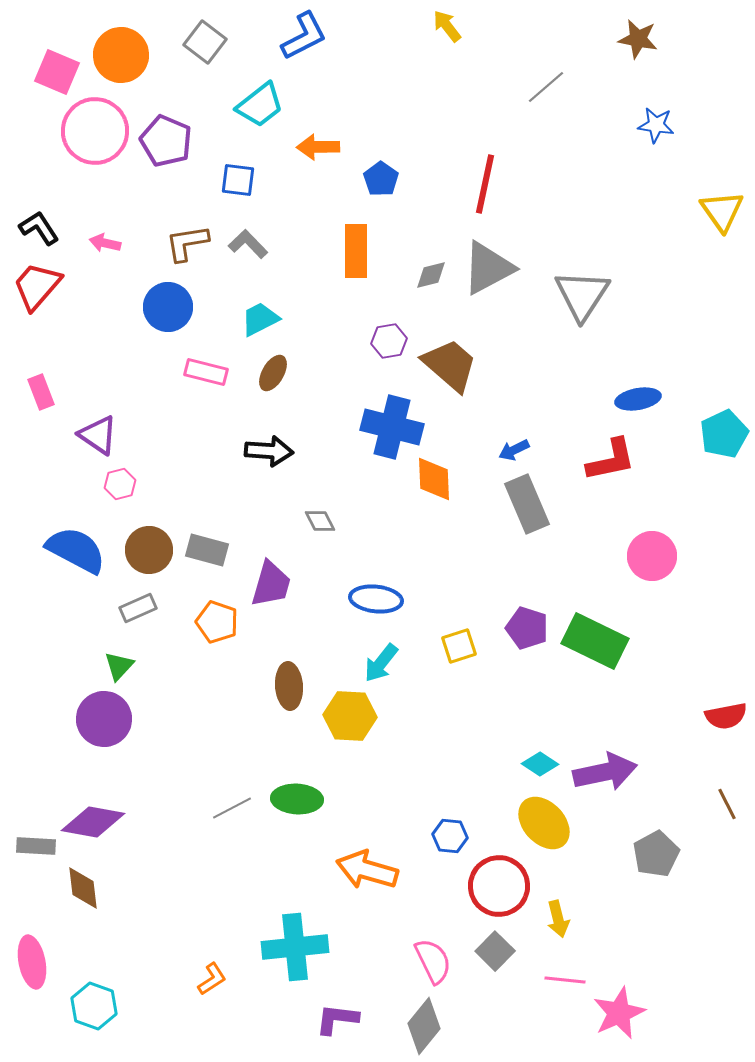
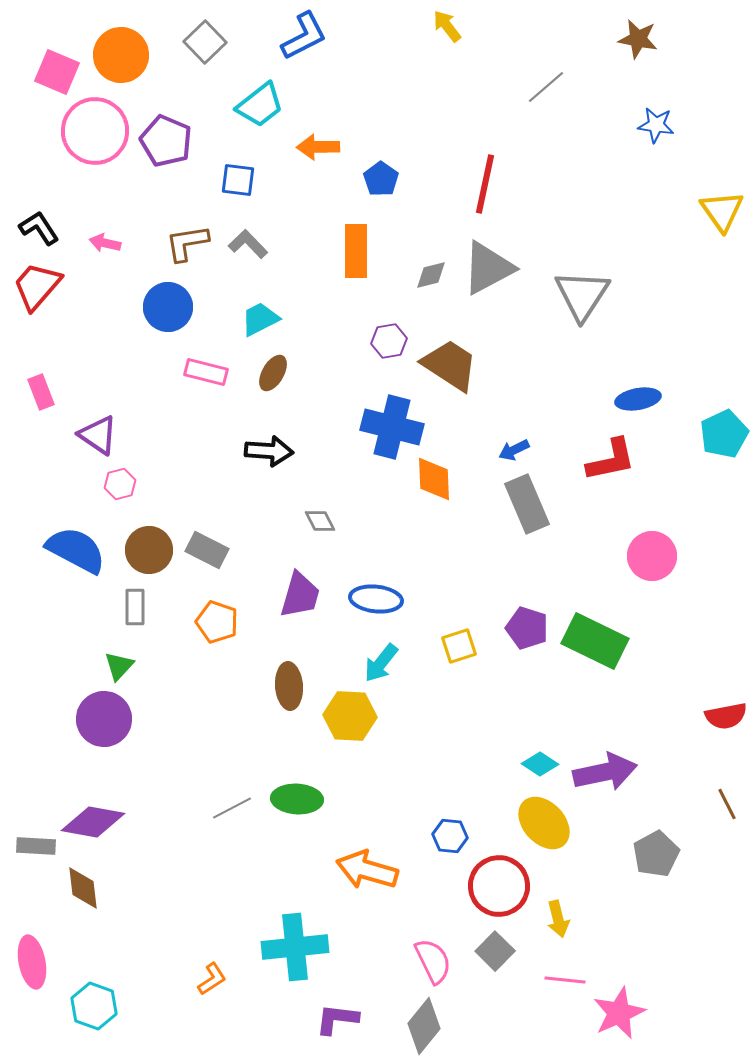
gray square at (205, 42): rotated 9 degrees clockwise
brown trapezoid at (450, 365): rotated 8 degrees counterclockwise
gray rectangle at (207, 550): rotated 12 degrees clockwise
purple trapezoid at (271, 584): moved 29 px right, 11 px down
gray rectangle at (138, 608): moved 3 px left, 1 px up; rotated 66 degrees counterclockwise
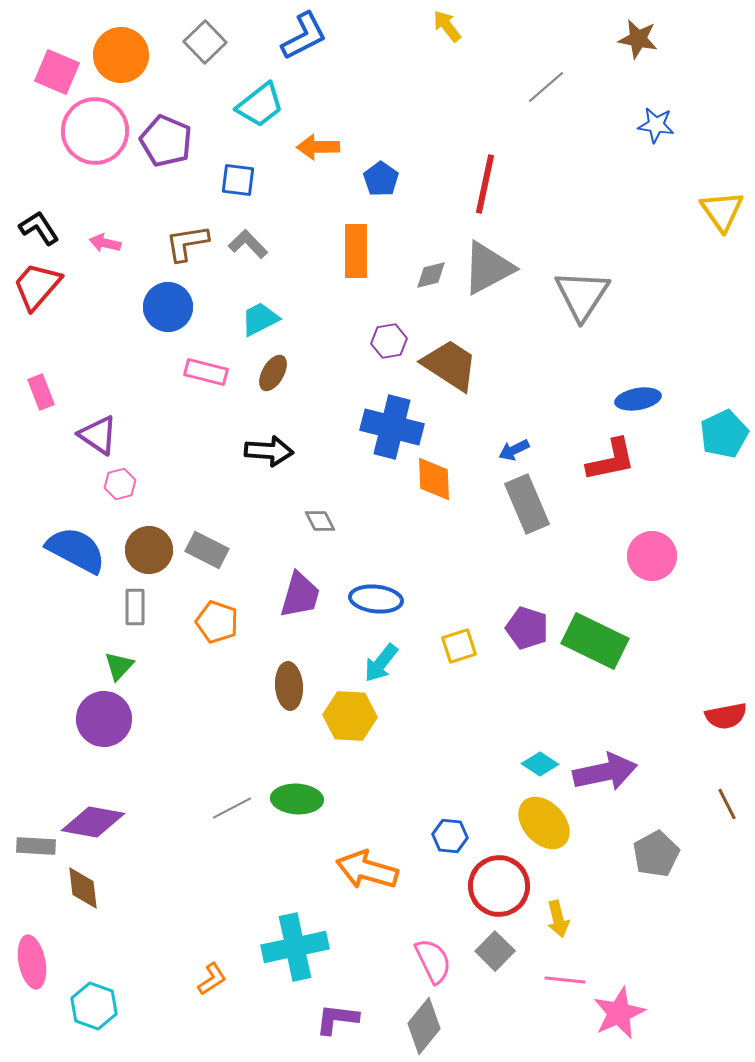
cyan cross at (295, 947): rotated 6 degrees counterclockwise
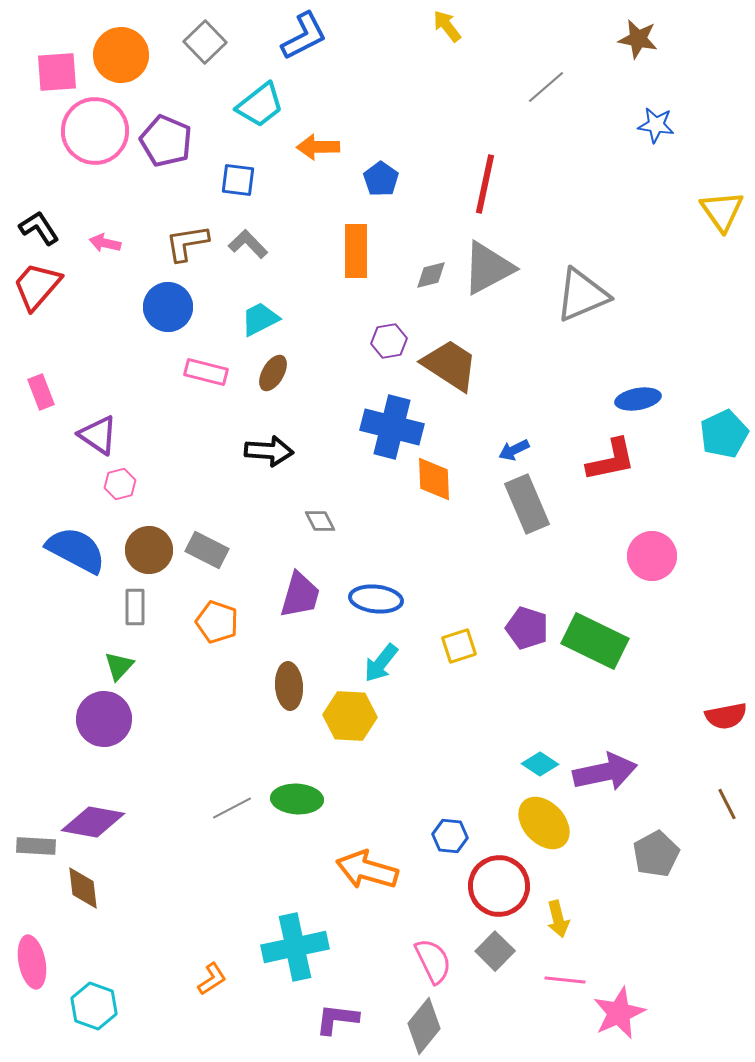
pink square at (57, 72): rotated 27 degrees counterclockwise
gray triangle at (582, 295): rotated 34 degrees clockwise
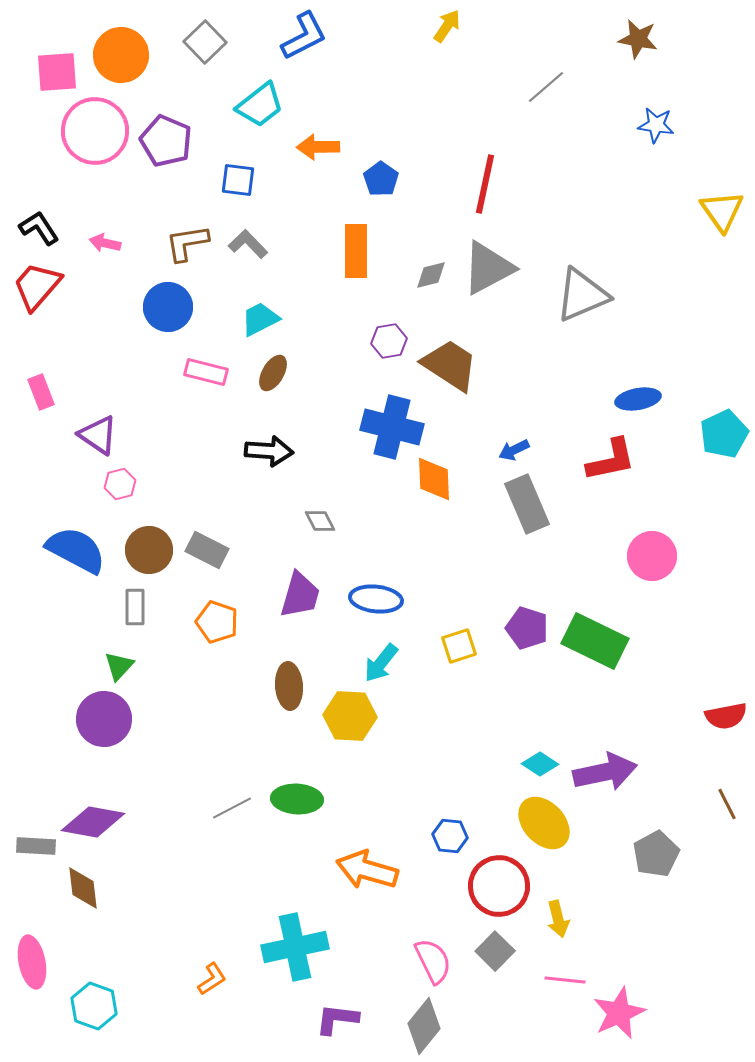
yellow arrow at (447, 26): rotated 72 degrees clockwise
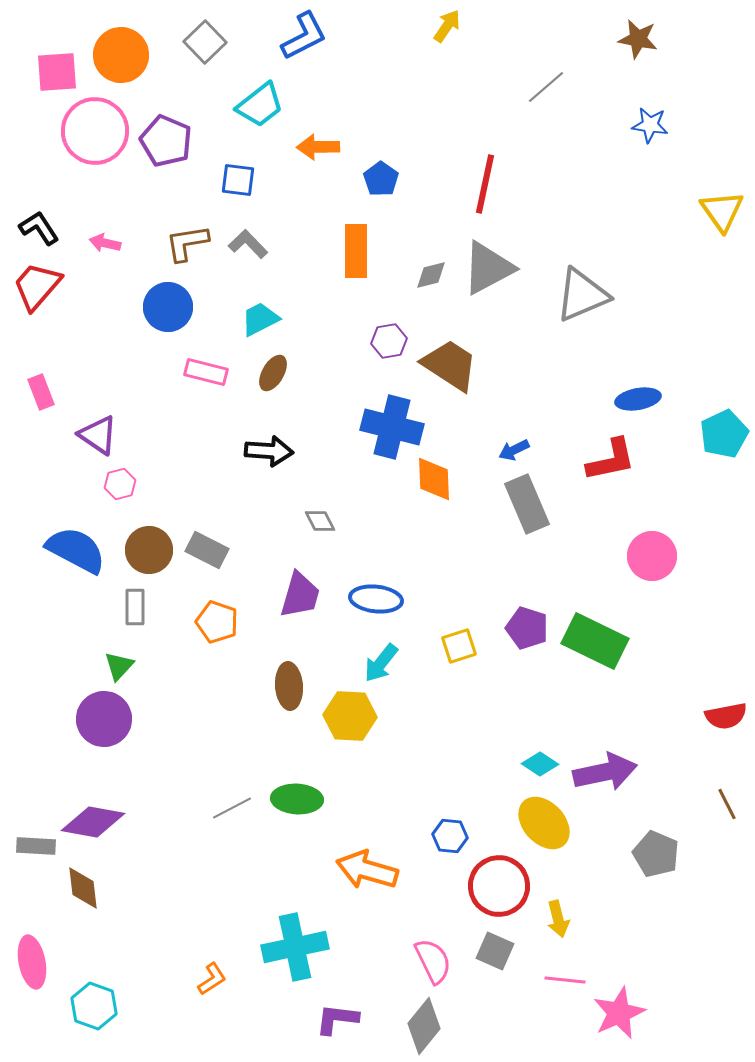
blue star at (656, 125): moved 6 px left
gray pentagon at (656, 854): rotated 21 degrees counterclockwise
gray square at (495, 951): rotated 21 degrees counterclockwise
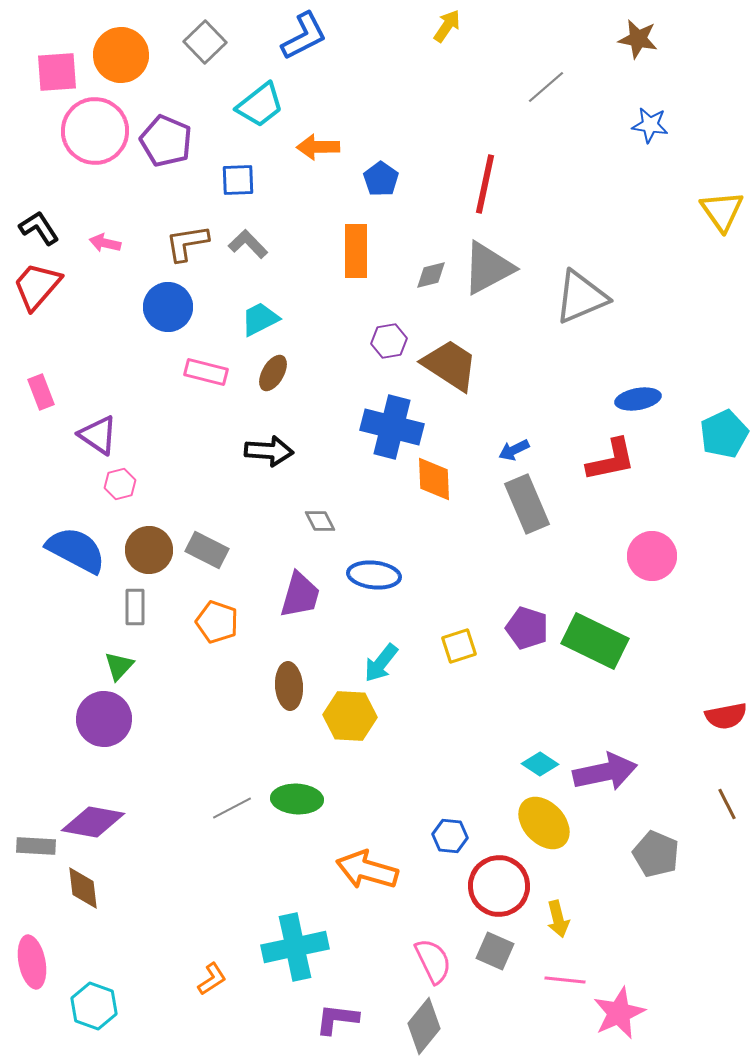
blue square at (238, 180): rotated 9 degrees counterclockwise
gray triangle at (582, 295): moved 1 px left, 2 px down
blue ellipse at (376, 599): moved 2 px left, 24 px up
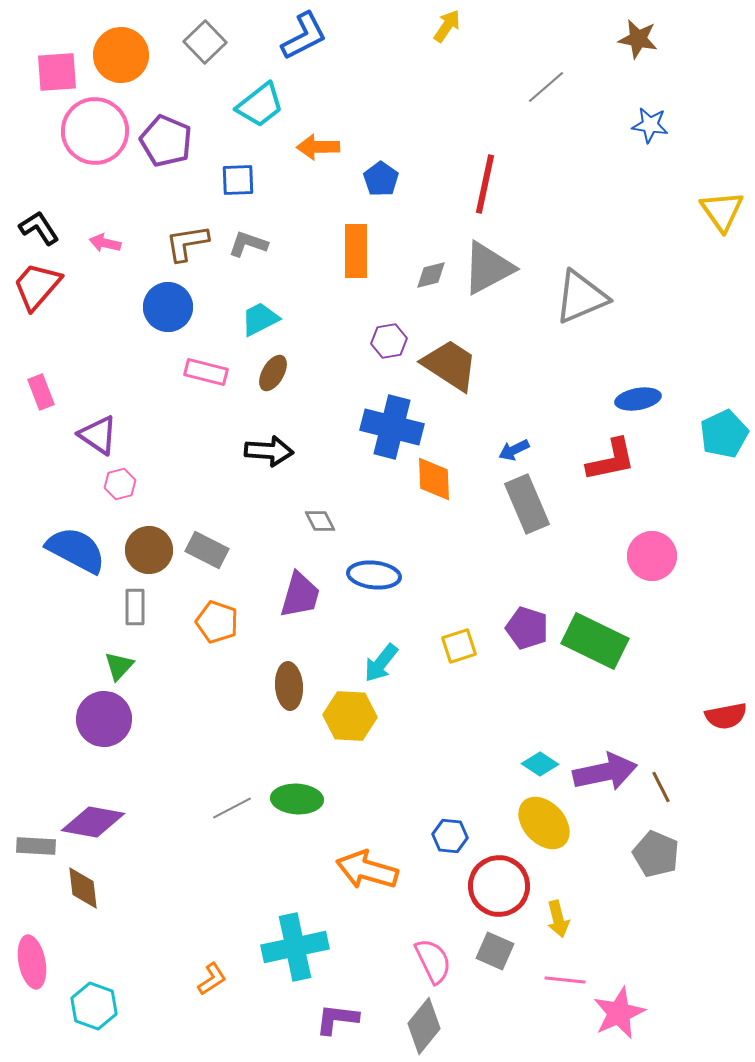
gray L-shape at (248, 244): rotated 27 degrees counterclockwise
brown line at (727, 804): moved 66 px left, 17 px up
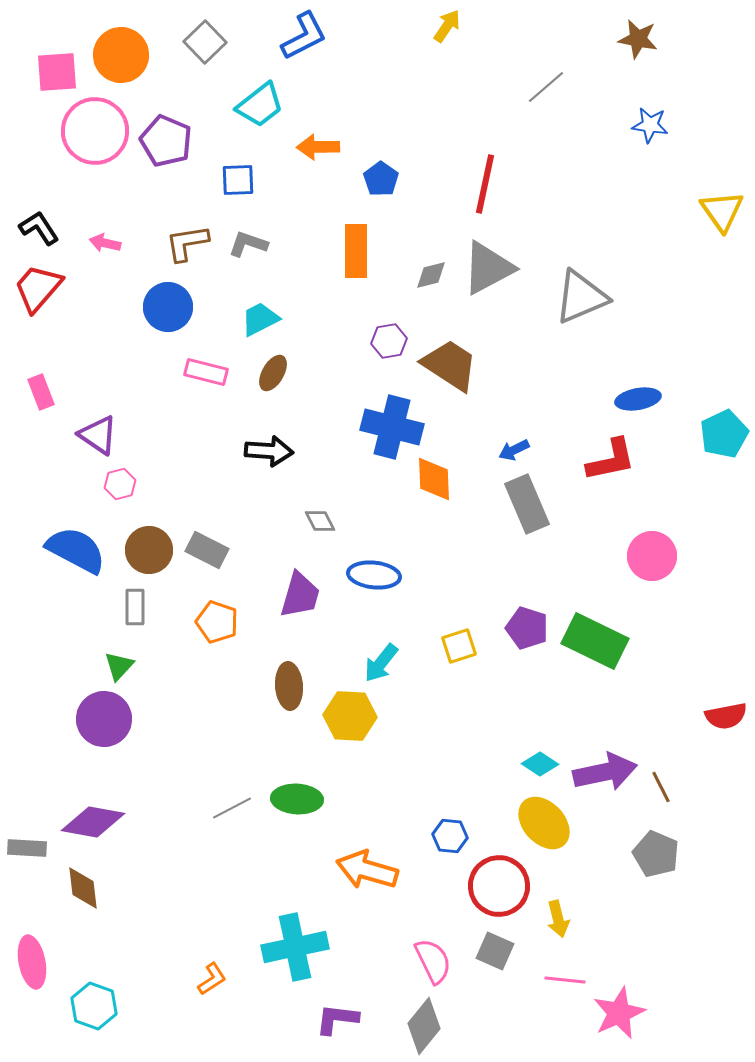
red trapezoid at (37, 286): moved 1 px right, 2 px down
gray rectangle at (36, 846): moved 9 px left, 2 px down
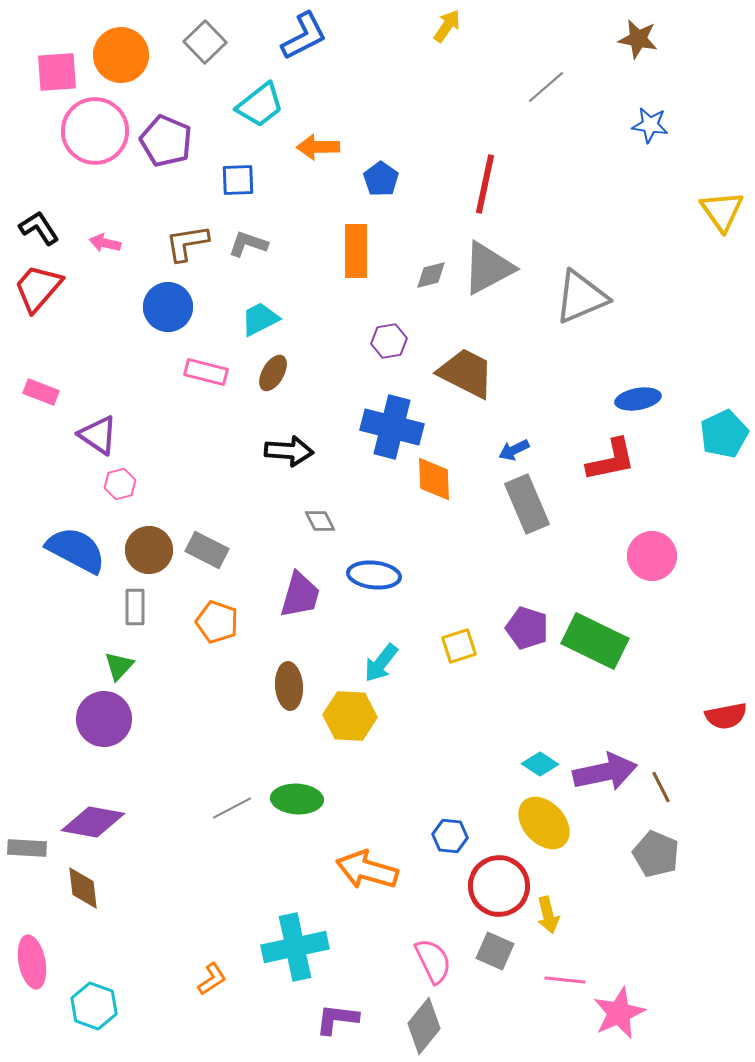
brown trapezoid at (450, 365): moved 16 px right, 8 px down; rotated 6 degrees counterclockwise
pink rectangle at (41, 392): rotated 48 degrees counterclockwise
black arrow at (269, 451): moved 20 px right
yellow arrow at (558, 919): moved 10 px left, 4 px up
